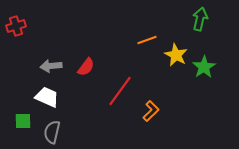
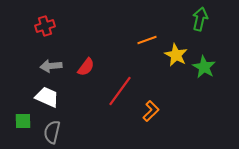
red cross: moved 29 px right
green star: rotated 10 degrees counterclockwise
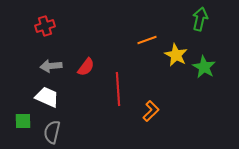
red line: moved 2 px left, 2 px up; rotated 40 degrees counterclockwise
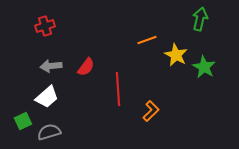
white trapezoid: rotated 115 degrees clockwise
green square: rotated 24 degrees counterclockwise
gray semicircle: moved 3 px left; rotated 60 degrees clockwise
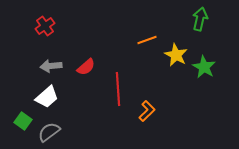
red cross: rotated 18 degrees counterclockwise
red semicircle: rotated 12 degrees clockwise
orange L-shape: moved 4 px left
green square: rotated 30 degrees counterclockwise
gray semicircle: rotated 20 degrees counterclockwise
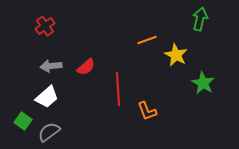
green star: moved 1 px left, 16 px down
orange L-shape: rotated 115 degrees clockwise
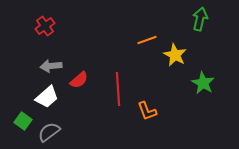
yellow star: moved 1 px left
red semicircle: moved 7 px left, 13 px down
